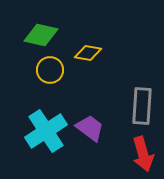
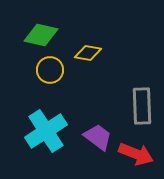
gray rectangle: rotated 6 degrees counterclockwise
purple trapezoid: moved 8 px right, 9 px down
red arrow: moved 7 px left; rotated 52 degrees counterclockwise
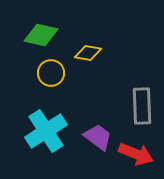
yellow circle: moved 1 px right, 3 px down
